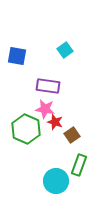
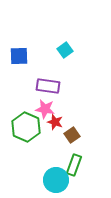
blue square: moved 2 px right; rotated 12 degrees counterclockwise
green hexagon: moved 2 px up
green rectangle: moved 5 px left
cyan circle: moved 1 px up
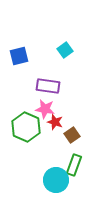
blue square: rotated 12 degrees counterclockwise
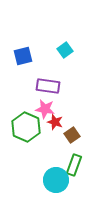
blue square: moved 4 px right
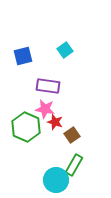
green rectangle: rotated 10 degrees clockwise
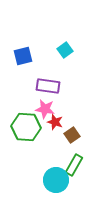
green hexagon: rotated 20 degrees counterclockwise
